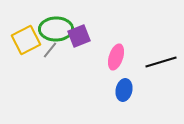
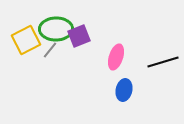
black line: moved 2 px right
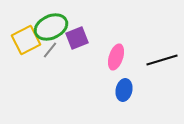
green ellipse: moved 5 px left, 2 px up; rotated 24 degrees counterclockwise
purple square: moved 2 px left, 2 px down
black line: moved 1 px left, 2 px up
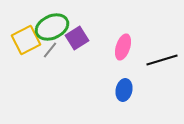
green ellipse: moved 1 px right
purple square: rotated 10 degrees counterclockwise
pink ellipse: moved 7 px right, 10 px up
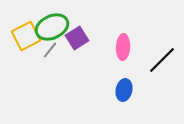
yellow square: moved 4 px up
pink ellipse: rotated 15 degrees counterclockwise
black line: rotated 28 degrees counterclockwise
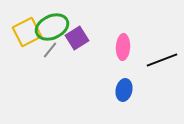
yellow square: moved 1 px right, 4 px up
black line: rotated 24 degrees clockwise
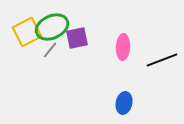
purple square: rotated 20 degrees clockwise
blue ellipse: moved 13 px down
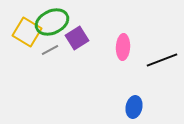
green ellipse: moved 5 px up
yellow square: rotated 32 degrees counterclockwise
purple square: rotated 20 degrees counterclockwise
gray line: rotated 24 degrees clockwise
blue ellipse: moved 10 px right, 4 px down
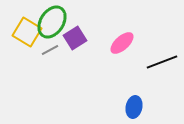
green ellipse: rotated 32 degrees counterclockwise
purple square: moved 2 px left
pink ellipse: moved 1 px left, 4 px up; rotated 45 degrees clockwise
black line: moved 2 px down
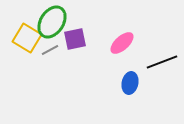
yellow square: moved 6 px down
purple square: moved 1 px down; rotated 20 degrees clockwise
blue ellipse: moved 4 px left, 24 px up
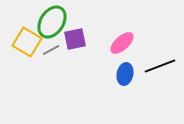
yellow square: moved 4 px down
gray line: moved 1 px right
black line: moved 2 px left, 4 px down
blue ellipse: moved 5 px left, 9 px up
